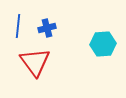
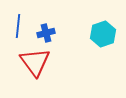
blue cross: moved 1 px left, 5 px down
cyan hexagon: moved 10 px up; rotated 15 degrees counterclockwise
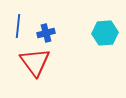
cyan hexagon: moved 2 px right, 1 px up; rotated 15 degrees clockwise
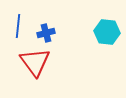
cyan hexagon: moved 2 px right, 1 px up; rotated 10 degrees clockwise
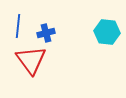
red triangle: moved 4 px left, 2 px up
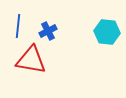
blue cross: moved 2 px right, 2 px up; rotated 12 degrees counterclockwise
red triangle: rotated 44 degrees counterclockwise
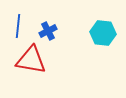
cyan hexagon: moved 4 px left, 1 px down
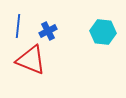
cyan hexagon: moved 1 px up
red triangle: rotated 12 degrees clockwise
